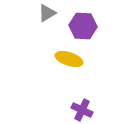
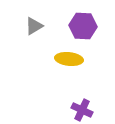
gray triangle: moved 13 px left, 13 px down
yellow ellipse: rotated 12 degrees counterclockwise
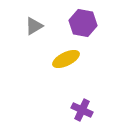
purple hexagon: moved 3 px up; rotated 8 degrees clockwise
yellow ellipse: moved 3 px left; rotated 32 degrees counterclockwise
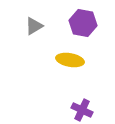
yellow ellipse: moved 4 px right, 1 px down; rotated 36 degrees clockwise
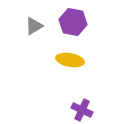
purple hexagon: moved 10 px left, 1 px up
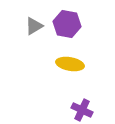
purple hexagon: moved 6 px left, 2 px down
yellow ellipse: moved 4 px down
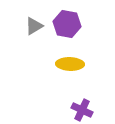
yellow ellipse: rotated 8 degrees counterclockwise
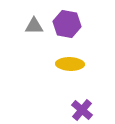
gray triangle: rotated 30 degrees clockwise
purple cross: rotated 15 degrees clockwise
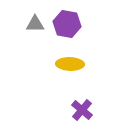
gray triangle: moved 1 px right, 2 px up
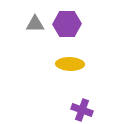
purple hexagon: rotated 12 degrees counterclockwise
purple cross: rotated 20 degrees counterclockwise
